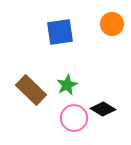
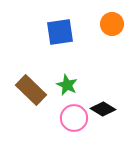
green star: rotated 20 degrees counterclockwise
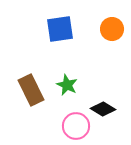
orange circle: moved 5 px down
blue square: moved 3 px up
brown rectangle: rotated 20 degrees clockwise
pink circle: moved 2 px right, 8 px down
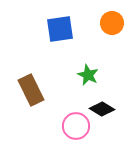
orange circle: moved 6 px up
green star: moved 21 px right, 10 px up
black diamond: moved 1 px left
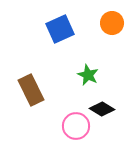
blue square: rotated 16 degrees counterclockwise
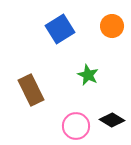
orange circle: moved 3 px down
blue square: rotated 8 degrees counterclockwise
black diamond: moved 10 px right, 11 px down
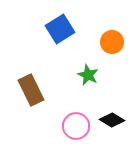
orange circle: moved 16 px down
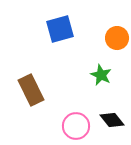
blue square: rotated 16 degrees clockwise
orange circle: moved 5 px right, 4 px up
green star: moved 13 px right
black diamond: rotated 20 degrees clockwise
